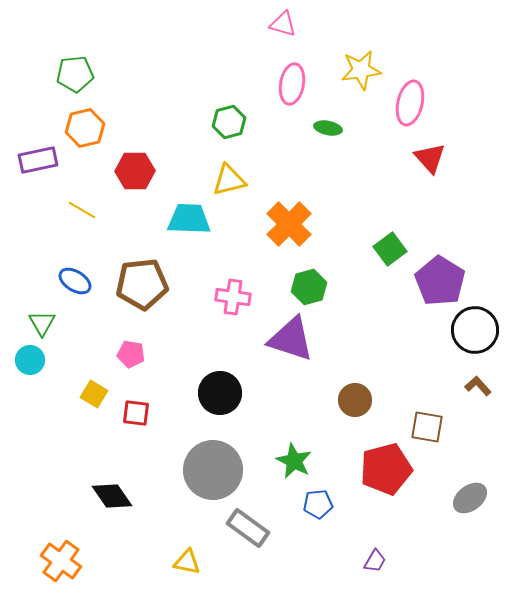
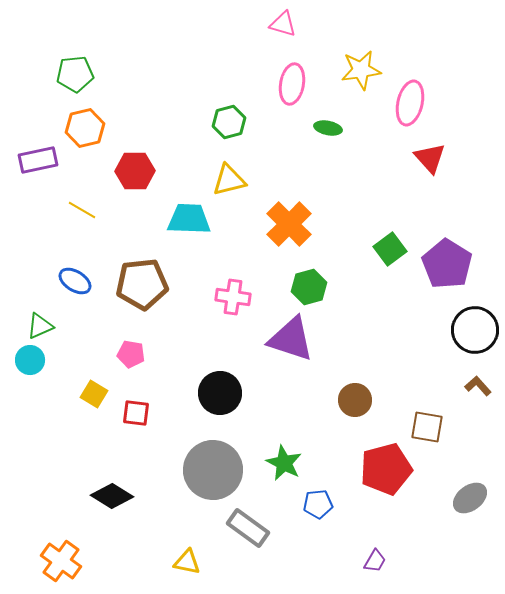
purple pentagon at (440, 281): moved 7 px right, 17 px up
green triangle at (42, 323): moved 2 px left, 3 px down; rotated 36 degrees clockwise
green star at (294, 461): moved 10 px left, 2 px down
black diamond at (112, 496): rotated 24 degrees counterclockwise
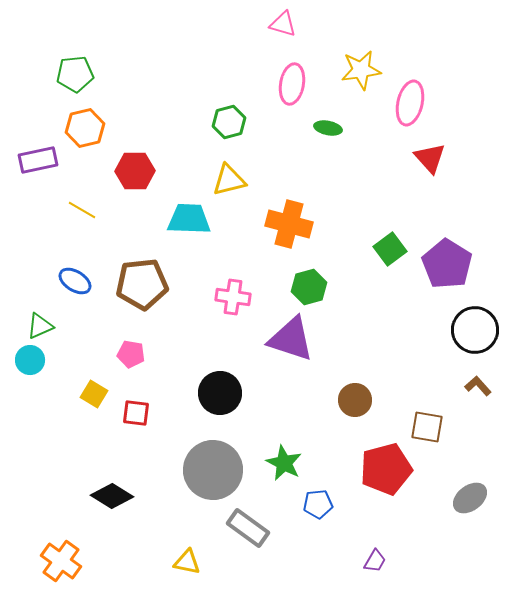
orange cross at (289, 224): rotated 30 degrees counterclockwise
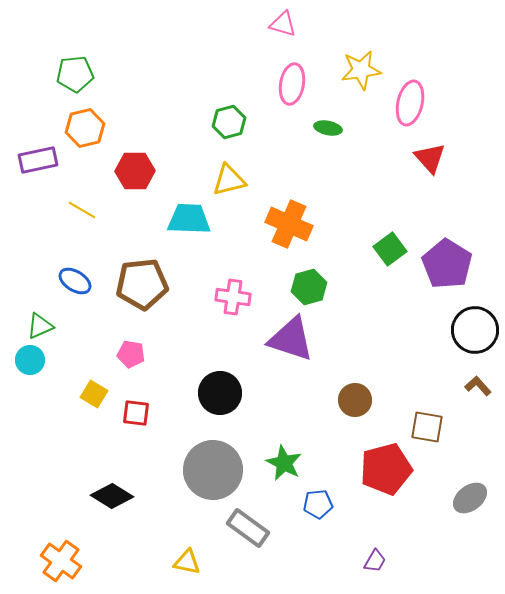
orange cross at (289, 224): rotated 9 degrees clockwise
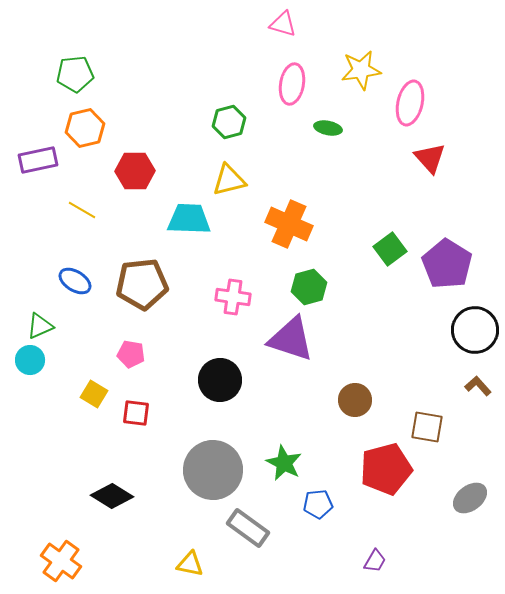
black circle at (220, 393): moved 13 px up
yellow triangle at (187, 562): moved 3 px right, 2 px down
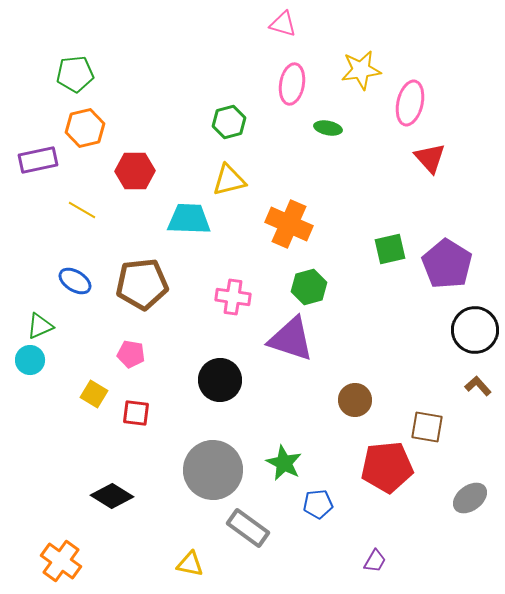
green square at (390, 249): rotated 24 degrees clockwise
red pentagon at (386, 469): moved 1 px right, 2 px up; rotated 9 degrees clockwise
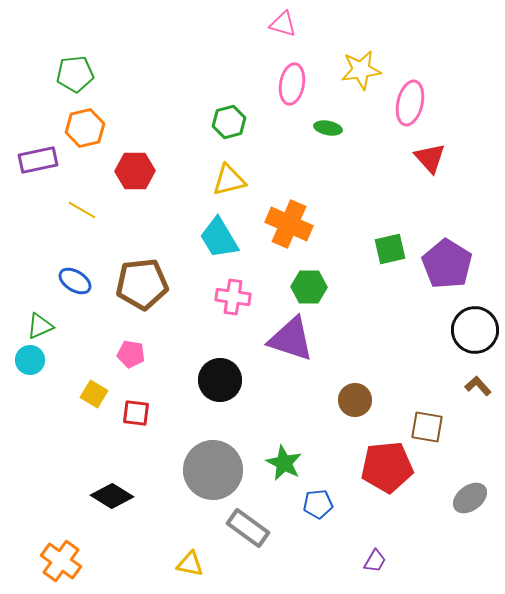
cyan trapezoid at (189, 219): moved 30 px right, 19 px down; rotated 123 degrees counterclockwise
green hexagon at (309, 287): rotated 16 degrees clockwise
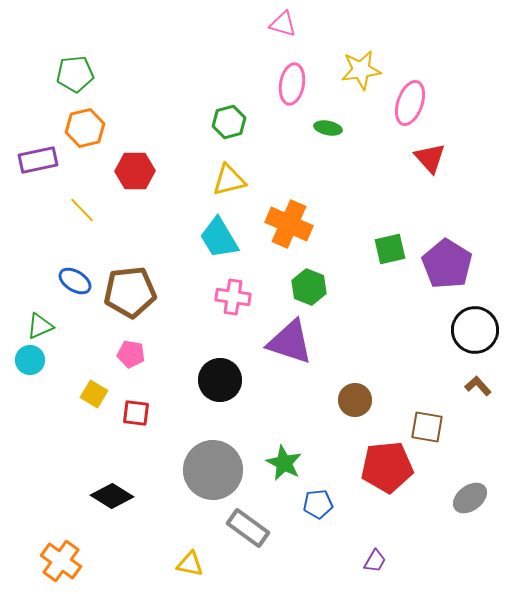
pink ellipse at (410, 103): rotated 6 degrees clockwise
yellow line at (82, 210): rotated 16 degrees clockwise
brown pentagon at (142, 284): moved 12 px left, 8 px down
green hexagon at (309, 287): rotated 20 degrees clockwise
purple triangle at (291, 339): moved 1 px left, 3 px down
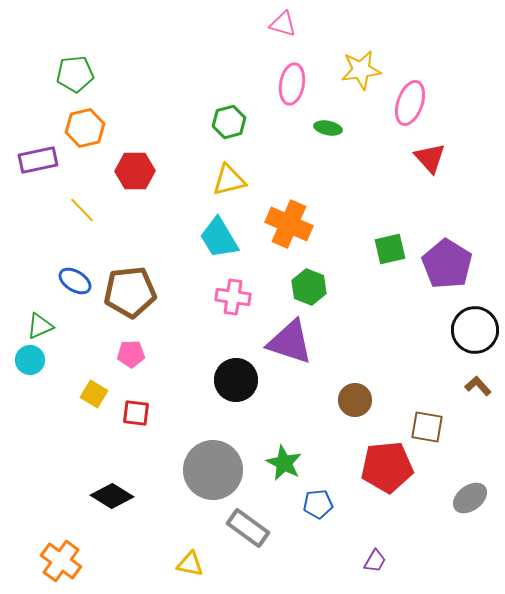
pink pentagon at (131, 354): rotated 12 degrees counterclockwise
black circle at (220, 380): moved 16 px right
